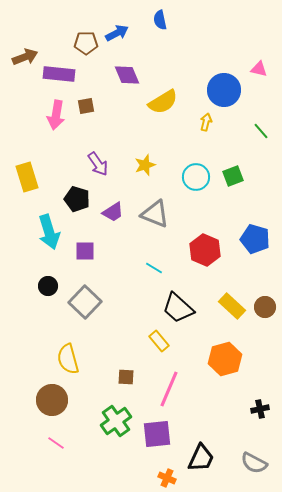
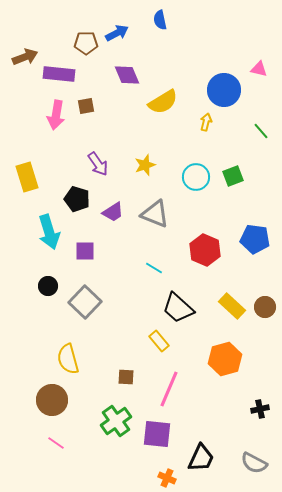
blue pentagon at (255, 239): rotated 8 degrees counterclockwise
purple square at (157, 434): rotated 12 degrees clockwise
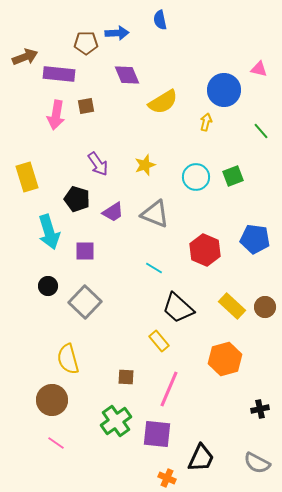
blue arrow at (117, 33): rotated 25 degrees clockwise
gray semicircle at (254, 463): moved 3 px right
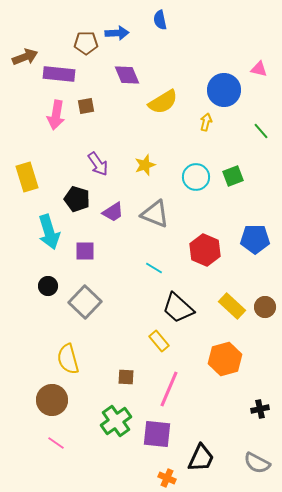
blue pentagon at (255, 239): rotated 8 degrees counterclockwise
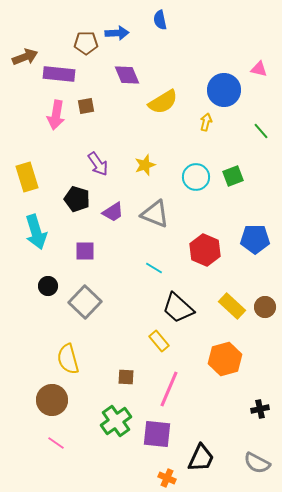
cyan arrow at (49, 232): moved 13 px left
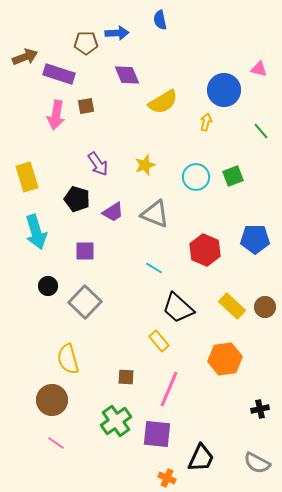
purple rectangle at (59, 74): rotated 12 degrees clockwise
orange hexagon at (225, 359): rotated 8 degrees clockwise
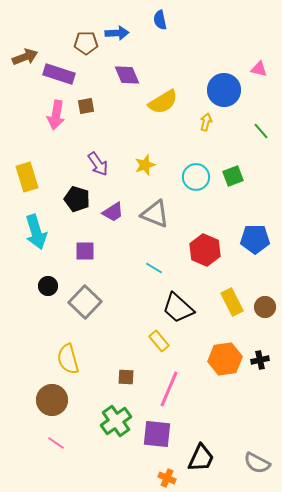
yellow rectangle at (232, 306): moved 4 px up; rotated 20 degrees clockwise
black cross at (260, 409): moved 49 px up
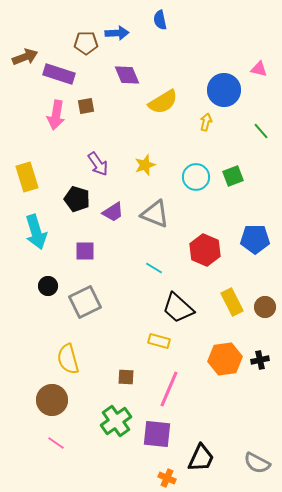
gray square at (85, 302): rotated 20 degrees clockwise
yellow rectangle at (159, 341): rotated 35 degrees counterclockwise
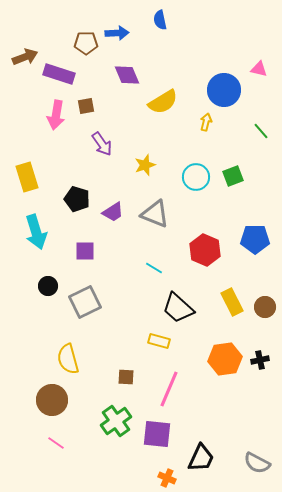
purple arrow at (98, 164): moved 4 px right, 20 px up
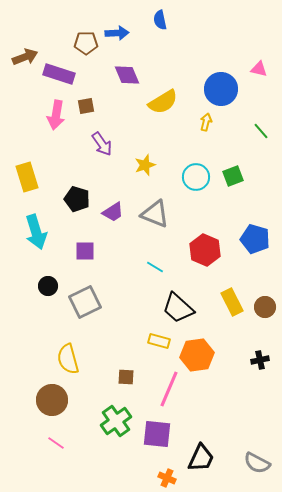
blue circle at (224, 90): moved 3 px left, 1 px up
blue pentagon at (255, 239): rotated 16 degrees clockwise
cyan line at (154, 268): moved 1 px right, 1 px up
orange hexagon at (225, 359): moved 28 px left, 4 px up
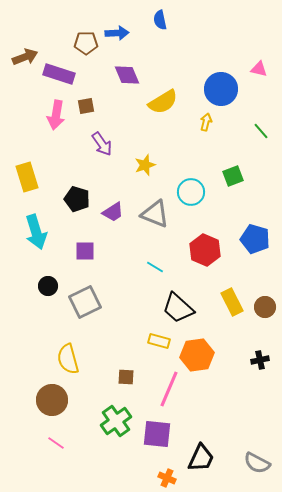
cyan circle at (196, 177): moved 5 px left, 15 px down
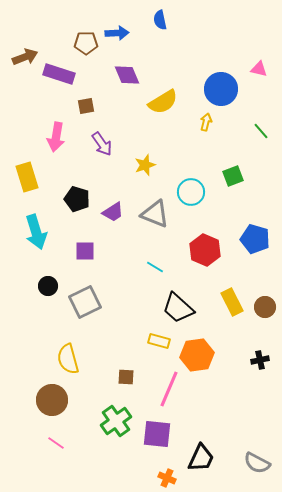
pink arrow at (56, 115): moved 22 px down
